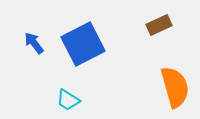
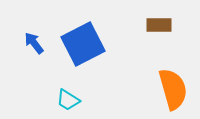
brown rectangle: rotated 25 degrees clockwise
orange semicircle: moved 2 px left, 2 px down
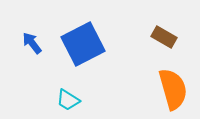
brown rectangle: moved 5 px right, 12 px down; rotated 30 degrees clockwise
blue arrow: moved 2 px left
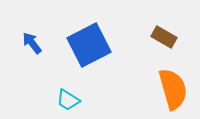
blue square: moved 6 px right, 1 px down
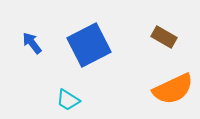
orange semicircle: rotated 81 degrees clockwise
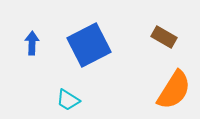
blue arrow: rotated 40 degrees clockwise
orange semicircle: moved 1 px right, 1 px down; rotated 33 degrees counterclockwise
